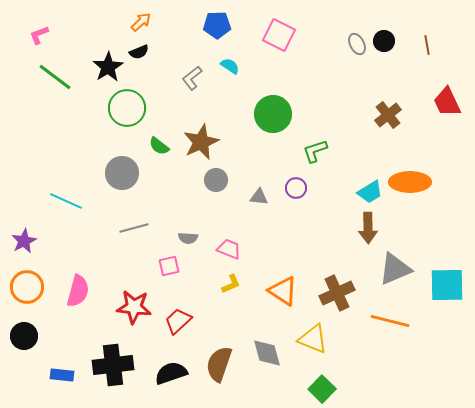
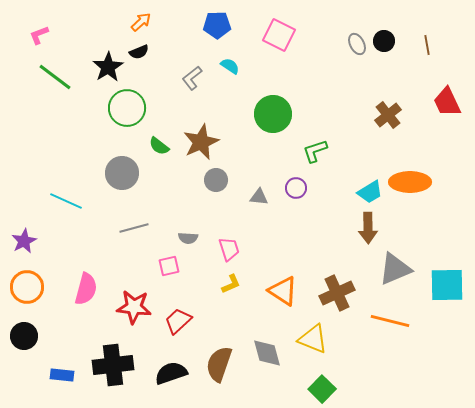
pink trapezoid at (229, 249): rotated 50 degrees clockwise
pink semicircle at (78, 291): moved 8 px right, 2 px up
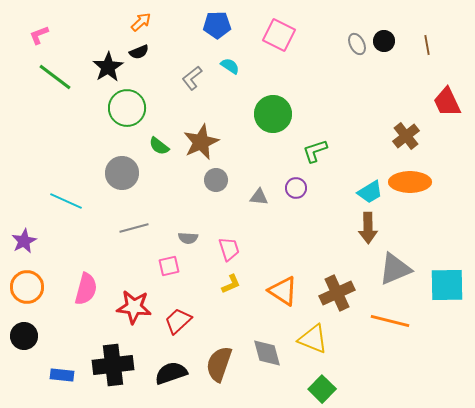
brown cross at (388, 115): moved 18 px right, 21 px down
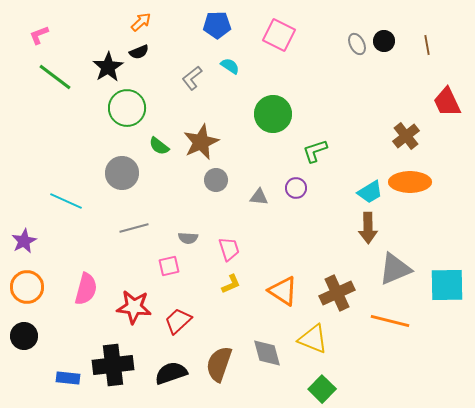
blue rectangle at (62, 375): moved 6 px right, 3 px down
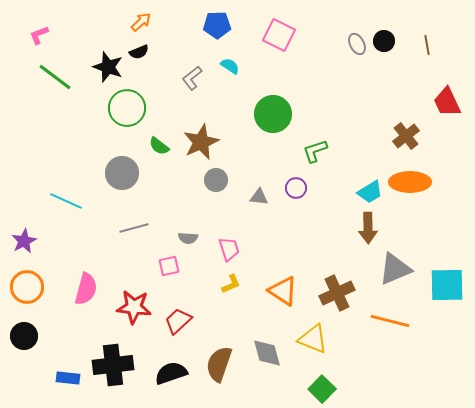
black star at (108, 67): rotated 20 degrees counterclockwise
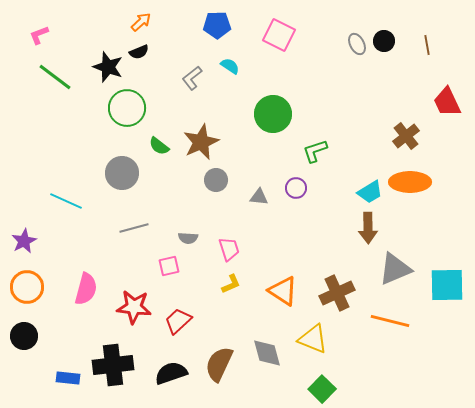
brown semicircle at (219, 364): rotated 6 degrees clockwise
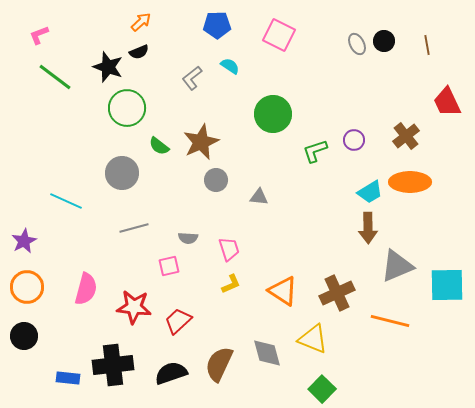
purple circle at (296, 188): moved 58 px right, 48 px up
gray triangle at (395, 269): moved 2 px right, 3 px up
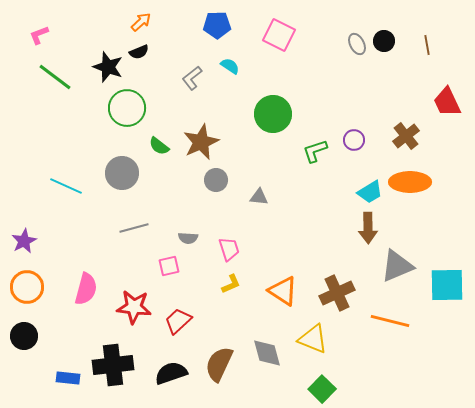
cyan line at (66, 201): moved 15 px up
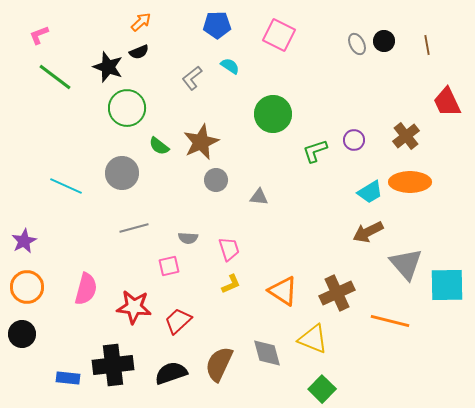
brown arrow at (368, 228): moved 4 px down; rotated 64 degrees clockwise
gray triangle at (397, 266): moved 9 px right, 2 px up; rotated 48 degrees counterclockwise
black circle at (24, 336): moved 2 px left, 2 px up
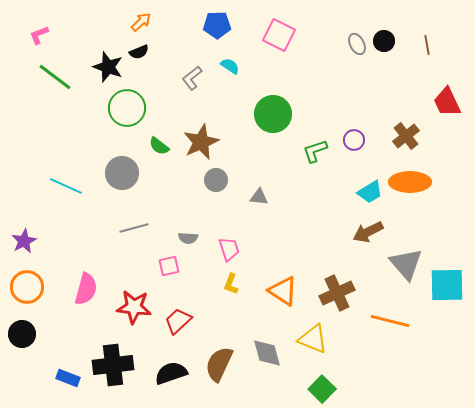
yellow L-shape at (231, 284): rotated 135 degrees clockwise
blue rectangle at (68, 378): rotated 15 degrees clockwise
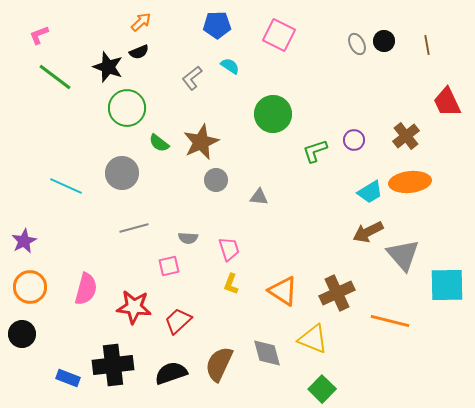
green semicircle at (159, 146): moved 3 px up
orange ellipse at (410, 182): rotated 6 degrees counterclockwise
gray triangle at (406, 264): moved 3 px left, 9 px up
orange circle at (27, 287): moved 3 px right
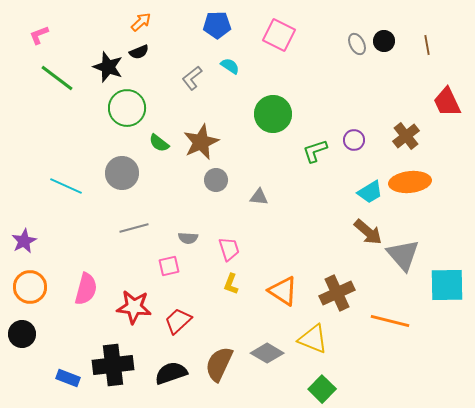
green line at (55, 77): moved 2 px right, 1 px down
brown arrow at (368, 232): rotated 112 degrees counterclockwise
gray diamond at (267, 353): rotated 44 degrees counterclockwise
